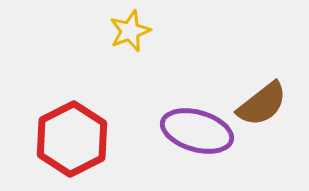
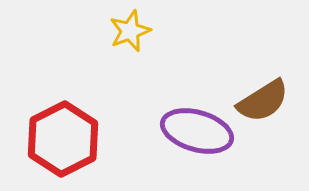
brown semicircle: moved 1 px right, 3 px up; rotated 6 degrees clockwise
red hexagon: moved 9 px left
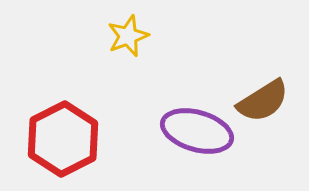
yellow star: moved 2 px left, 5 px down
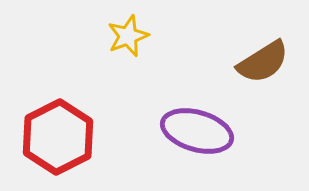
brown semicircle: moved 39 px up
red hexagon: moved 5 px left, 2 px up
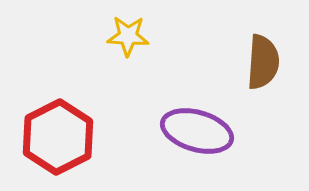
yellow star: rotated 24 degrees clockwise
brown semicircle: rotated 54 degrees counterclockwise
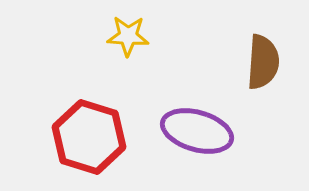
red hexagon: moved 31 px right; rotated 16 degrees counterclockwise
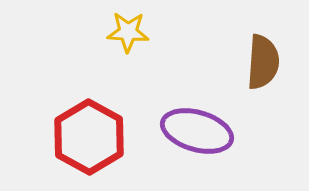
yellow star: moved 4 px up
red hexagon: rotated 12 degrees clockwise
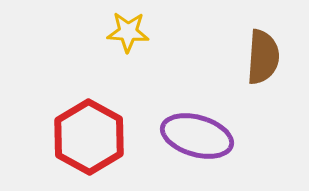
brown semicircle: moved 5 px up
purple ellipse: moved 5 px down
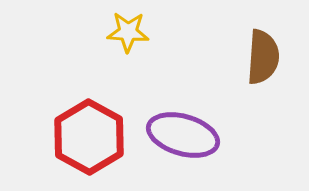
purple ellipse: moved 14 px left, 1 px up
